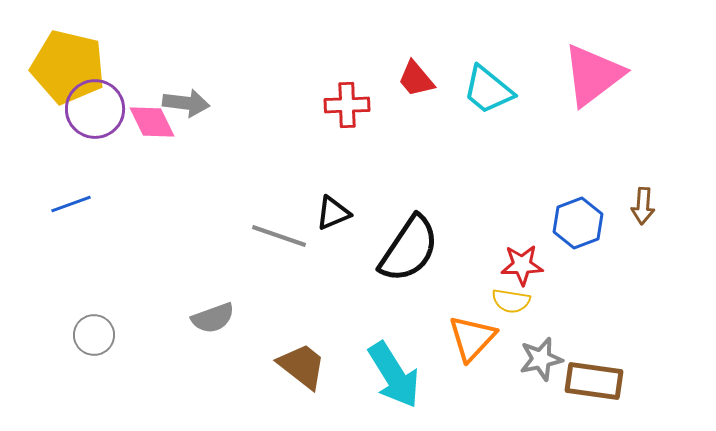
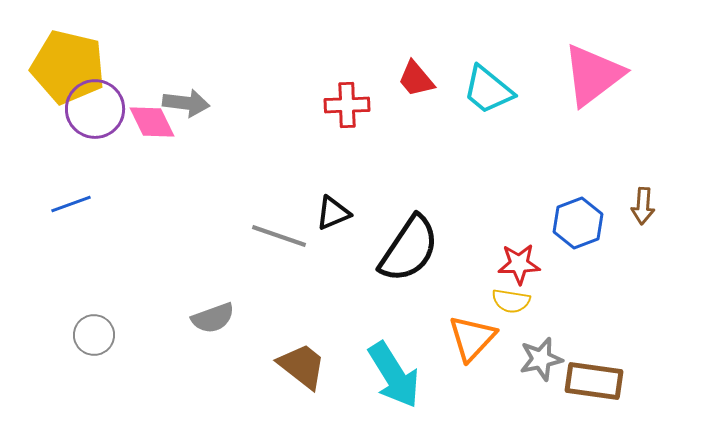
red star: moved 3 px left, 1 px up
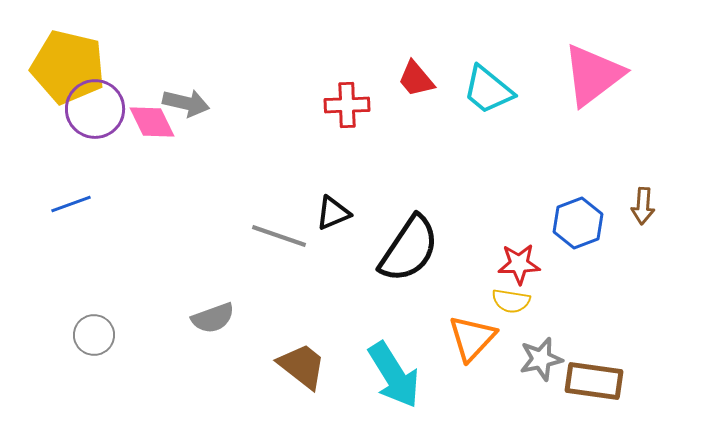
gray arrow: rotated 6 degrees clockwise
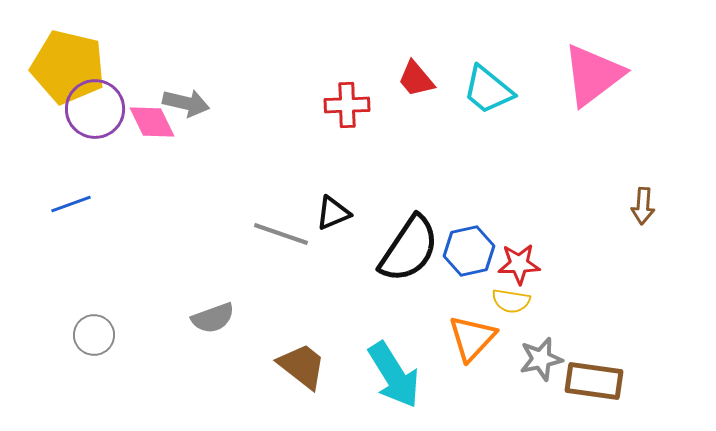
blue hexagon: moved 109 px left, 28 px down; rotated 9 degrees clockwise
gray line: moved 2 px right, 2 px up
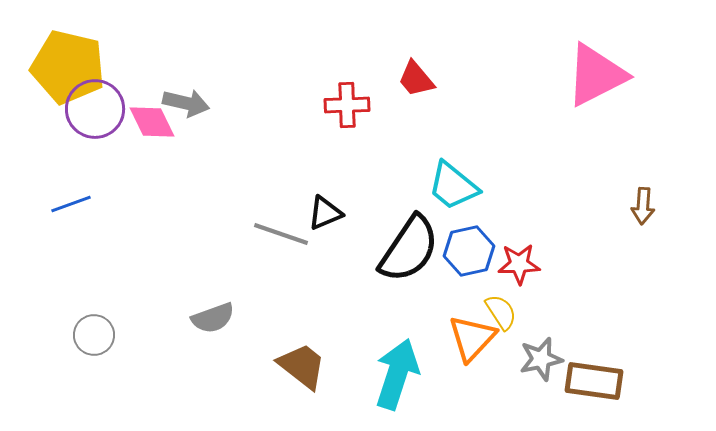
pink triangle: moved 3 px right; rotated 10 degrees clockwise
cyan trapezoid: moved 35 px left, 96 px down
black triangle: moved 8 px left
yellow semicircle: moved 10 px left, 11 px down; rotated 132 degrees counterclockwise
cyan arrow: moved 3 px right, 1 px up; rotated 130 degrees counterclockwise
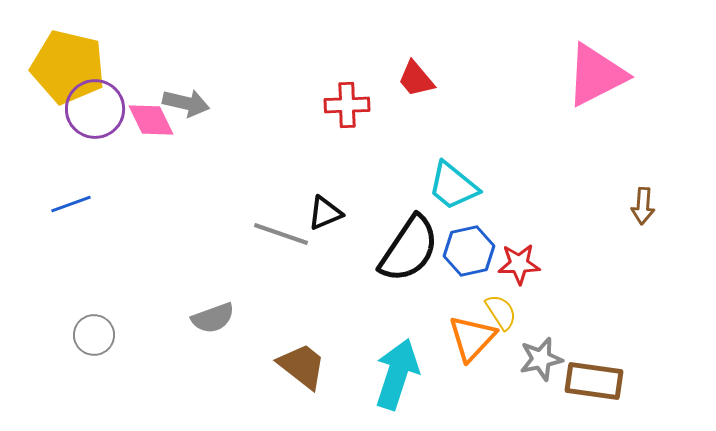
pink diamond: moved 1 px left, 2 px up
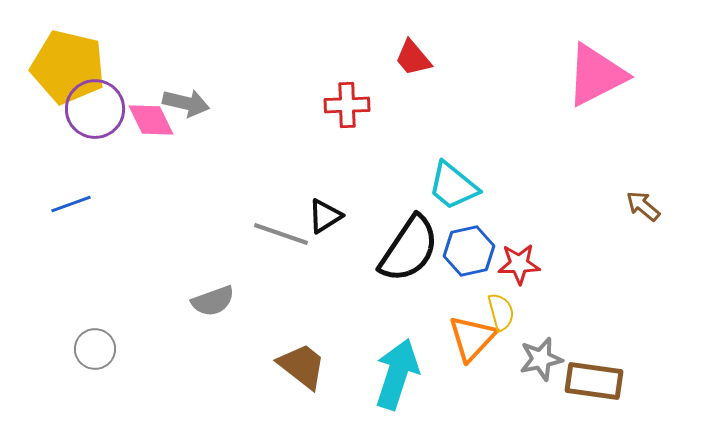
red trapezoid: moved 3 px left, 21 px up
brown arrow: rotated 126 degrees clockwise
black triangle: moved 3 px down; rotated 9 degrees counterclockwise
yellow semicircle: rotated 18 degrees clockwise
gray semicircle: moved 17 px up
gray circle: moved 1 px right, 14 px down
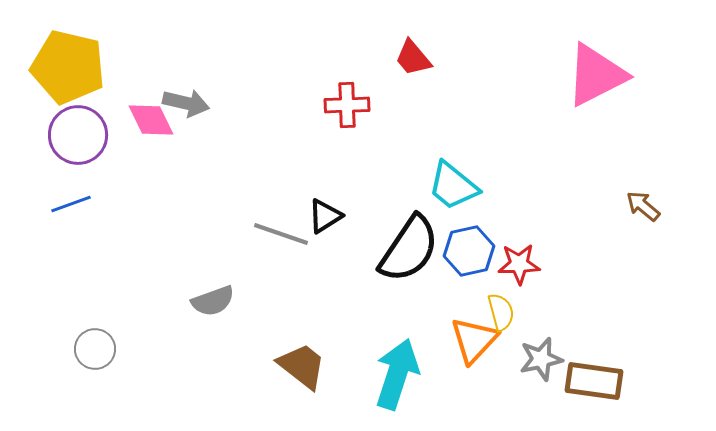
purple circle: moved 17 px left, 26 px down
orange triangle: moved 2 px right, 2 px down
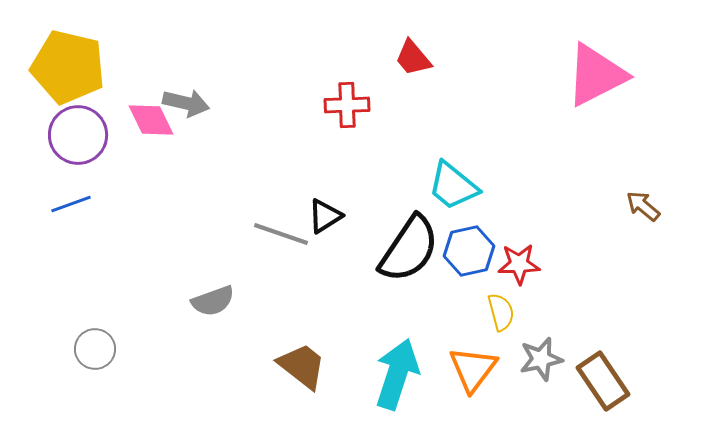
orange triangle: moved 1 px left, 29 px down; rotated 6 degrees counterclockwise
brown rectangle: moved 9 px right; rotated 48 degrees clockwise
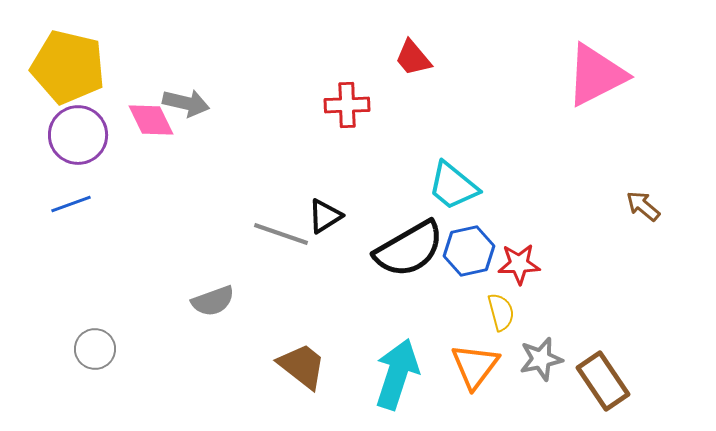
black semicircle: rotated 26 degrees clockwise
orange triangle: moved 2 px right, 3 px up
